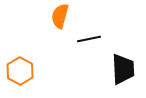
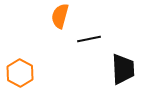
orange hexagon: moved 2 px down
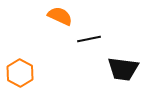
orange semicircle: rotated 100 degrees clockwise
black trapezoid: rotated 100 degrees clockwise
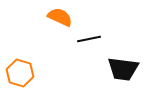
orange semicircle: moved 1 px down
orange hexagon: rotated 12 degrees counterclockwise
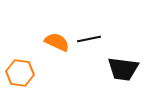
orange semicircle: moved 3 px left, 25 px down
orange hexagon: rotated 8 degrees counterclockwise
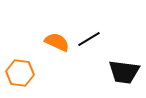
black line: rotated 20 degrees counterclockwise
black trapezoid: moved 1 px right, 3 px down
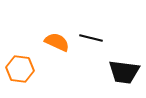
black line: moved 2 px right, 1 px up; rotated 45 degrees clockwise
orange hexagon: moved 4 px up
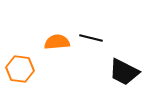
orange semicircle: rotated 30 degrees counterclockwise
black trapezoid: rotated 20 degrees clockwise
